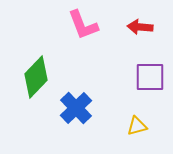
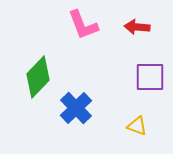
red arrow: moved 3 px left
green diamond: moved 2 px right
yellow triangle: rotated 35 degrees clockwise
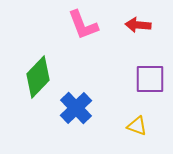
red arrow: moved 1 px right, 2 px up
purple square: moved 2 px down
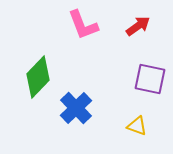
red arrow: moved 1 px down; rotated 140 degrees clockwise
purple square: rotated 12 degrees clockwise
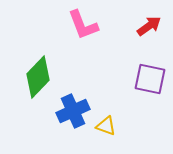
red arrow: moved 11 px right
blue cross: moved 3 px left, 3 px down; rotated 20 degrees clockwise
yellow triangle: moved 31 px left
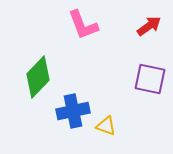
blue cross: rotated 12 degrees clockwise
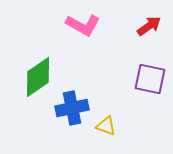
pink L-shape: rotated 40 degrees counterclockwise
green diamond: rotated 12 degrees clockwise
blue cross: moved 1 px left, 3 px up
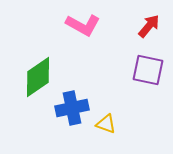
red arrow: rotated 15 degrees counterclockwise
purple square: moved 2 px left, 9 px up
yellow triangle: moved 2 px up
